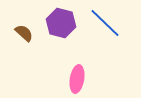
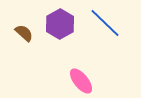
purple hexagon: moved 1 px left, 1 px down; rotated 16 degrees clockwise
pink ellipse: moved 4 px right, 2 px down; rotated 48 degrees counterclockwise
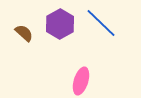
blue line: moved 4 px left
pink ellipse: rotated 56 degrees clockwise
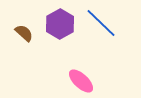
pink ellipse: rotated 64 degrees counterclockwise
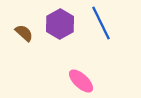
blue line: rotated 20 degrees clockwise
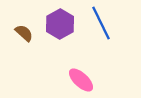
pink ellipse: moved 1 px up
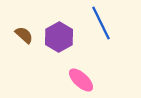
purple hexagon: moved 1 px left, 13 px down
brown semicircle: moved 2 px down
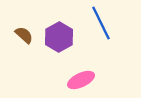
pink ellipse: rotated 68 degrees counterclockwise
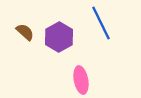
brown semicircle: moved 1 px right, 3 px up
pink ellipse: rotated 76 degrees counterclockwise
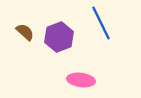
purple hexagon: rotated 8 degrees clockwise
pink ellipse: rotated 72 degrees counterclockwise
